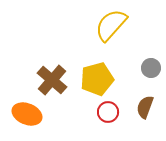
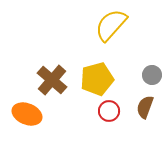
gray circle: moved 1 px right, 7 px down
red circle: moved 1 px right, 1 px up
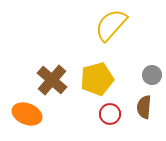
brown semicircle: moved 1 px left; rotated 15 degrees counterclockwise
red circle: moved 1 px right, 3 px down
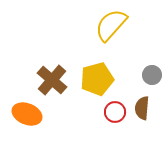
brown semicircle: moved 2 px left, 1 px down
red circle: moved 5 px right, 2 px up
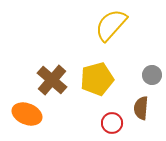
brown semicircle: moved 1 px left
red circle: moved 3 px left, 11 px down
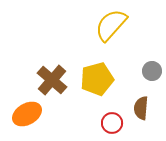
gray circle: moved 4 px up
orange ellipse: rotated 52 degrees counterclockwise
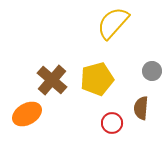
yellow semicircle: moved 2 px right, 2 px up
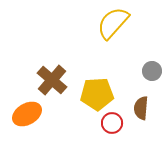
yellow pentagon: moved 15 px down; rotated 12 degrees clockwise
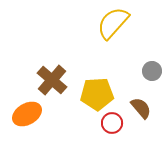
brown semicircle: rotated 135 degrees clockwise
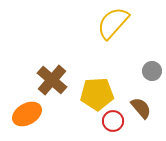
red circle: moved 1 px right, 2 px up
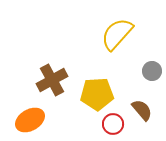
yellow semicircle: moved 4 px right, 11 px down
brown cross: rotated 20 degrees clockwise
brown semicircle: moved 1 px right, 2 px down
orange ellipse: moved 3 px right, 6 px down
red circle: moved 3 px down
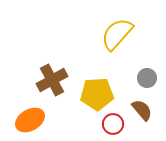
gray circle: moved 5 px left, 7 px down
